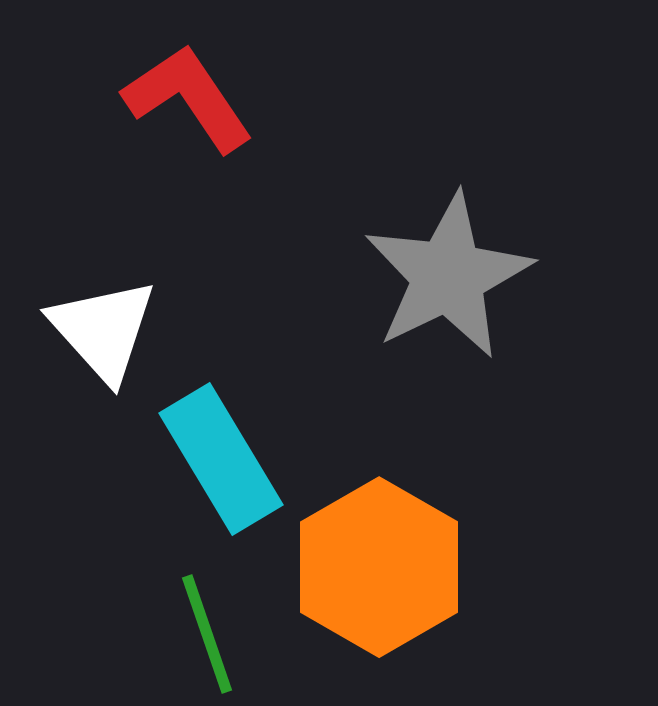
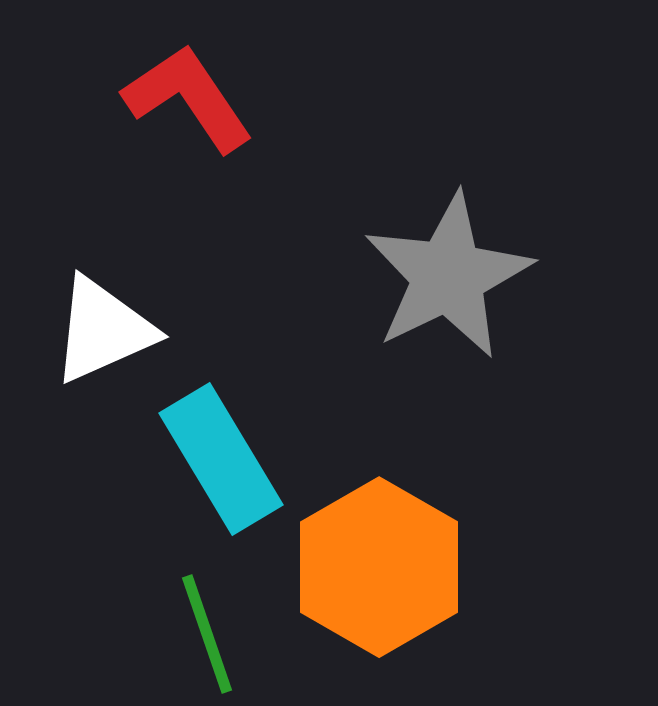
white triangle: rotated 48 degrees clockwise
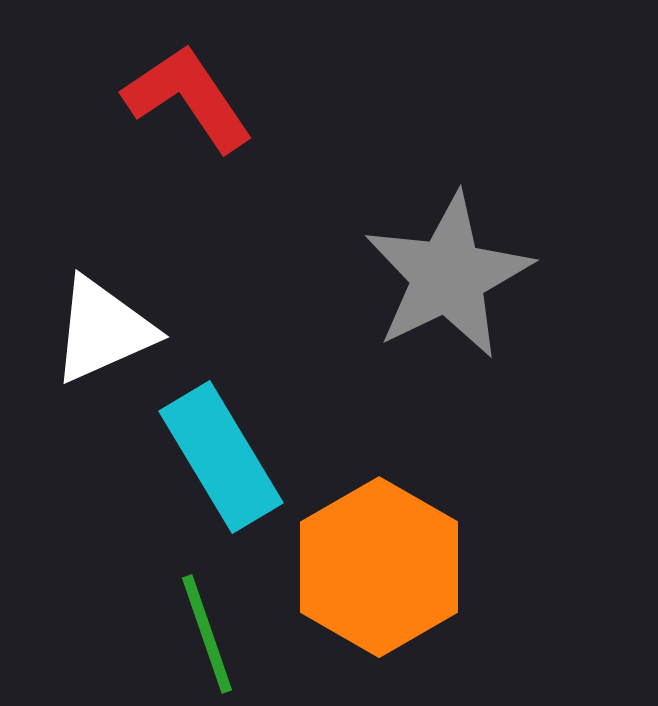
cyan rectangle: moved 2 px up
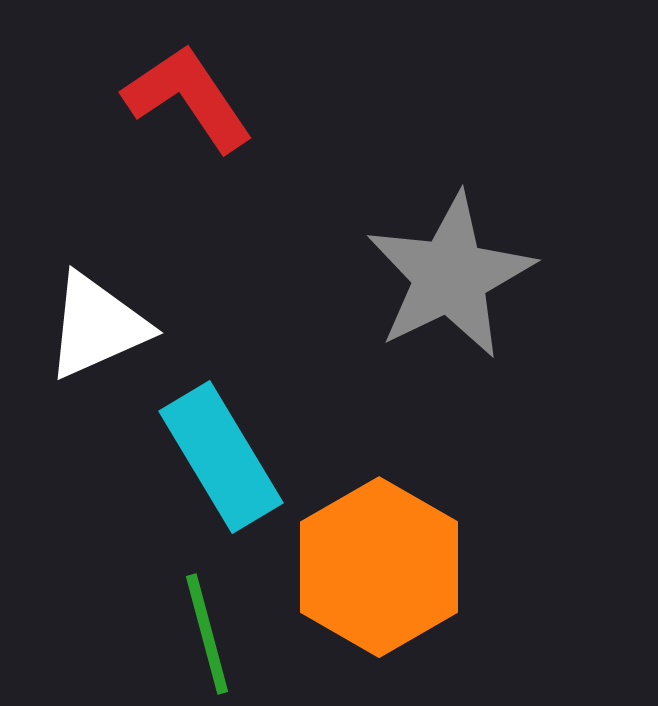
gray star: moved 2 px right
white triangle: moved 6 px left, 4 px up
green line: rotated 4 degrees clockwise
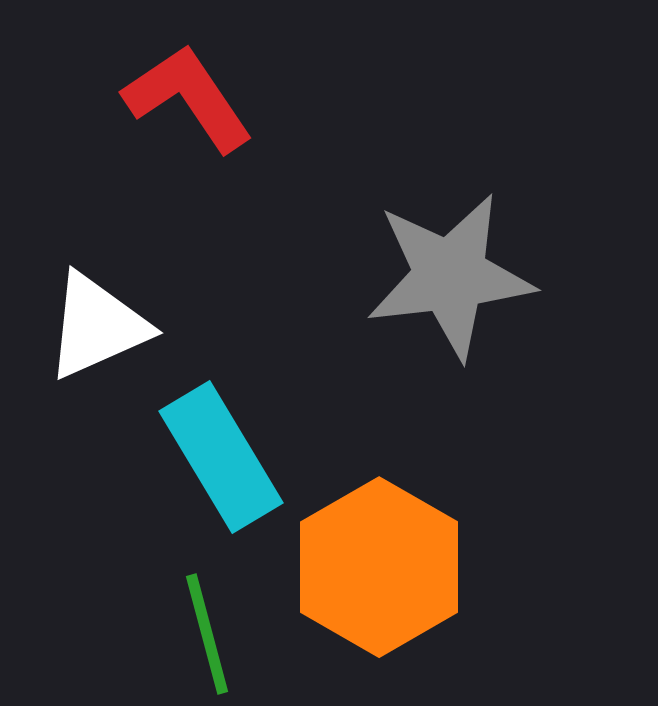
gray star: rotated 19 degrees clockwise
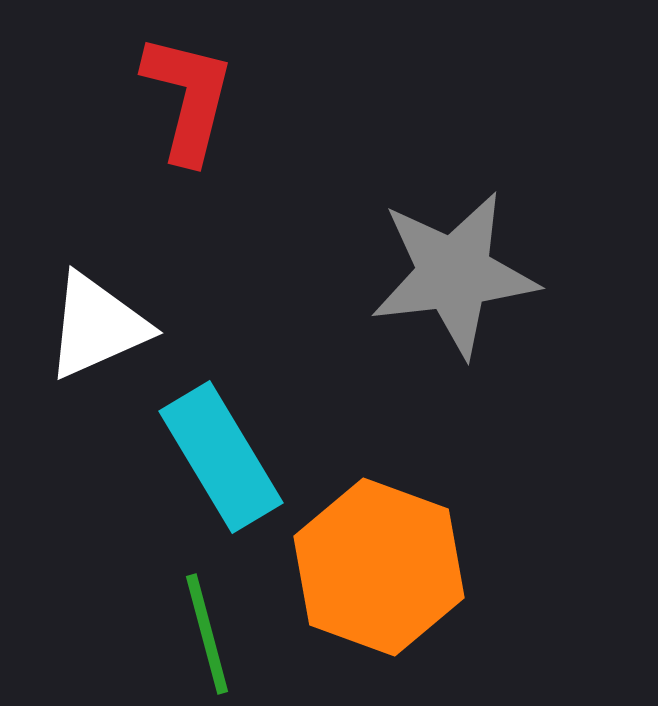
red L-shape: rotated 48 degrees clockwise
gray star: moved 4 px right, 2 px up
orange hexagon: rotated 10 degrees counterclockwise
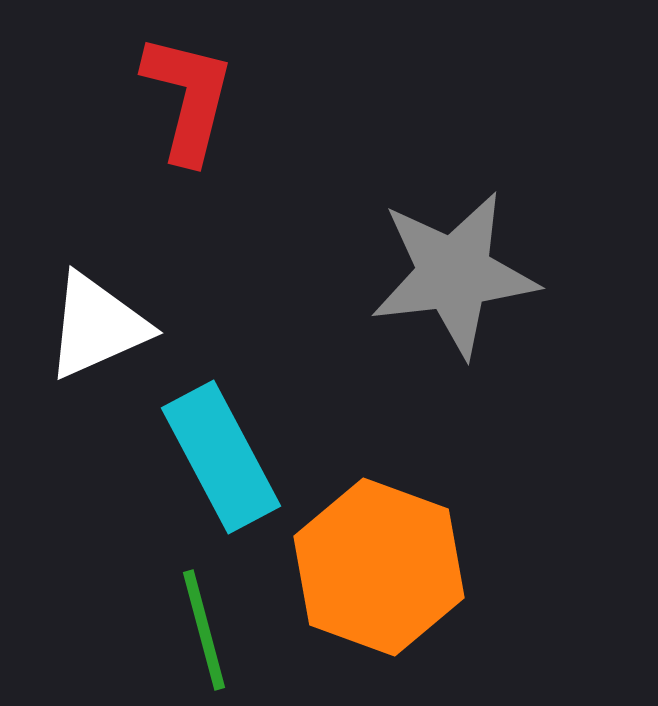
cyan rectangle: rotated 3 degrees clockwise
green line: moved 3 px left, 4 px up
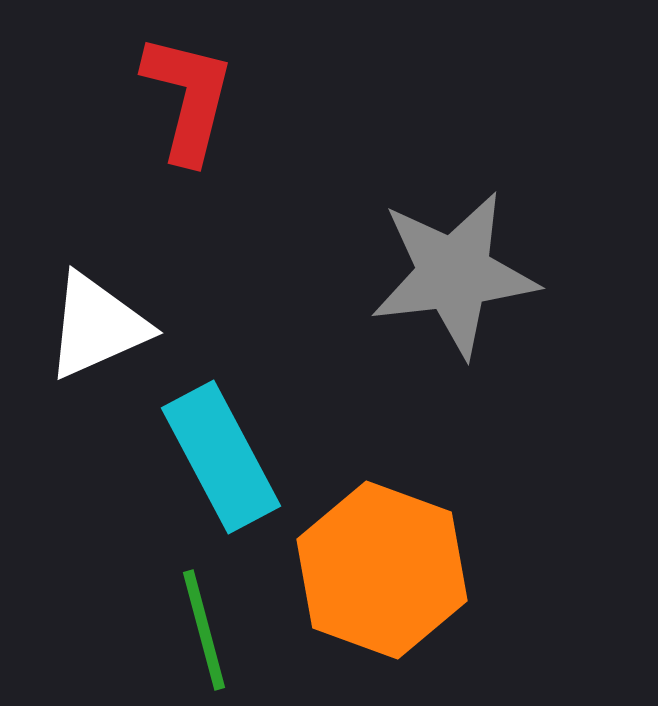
orange hexagon: moved 3 px right, 3 px down
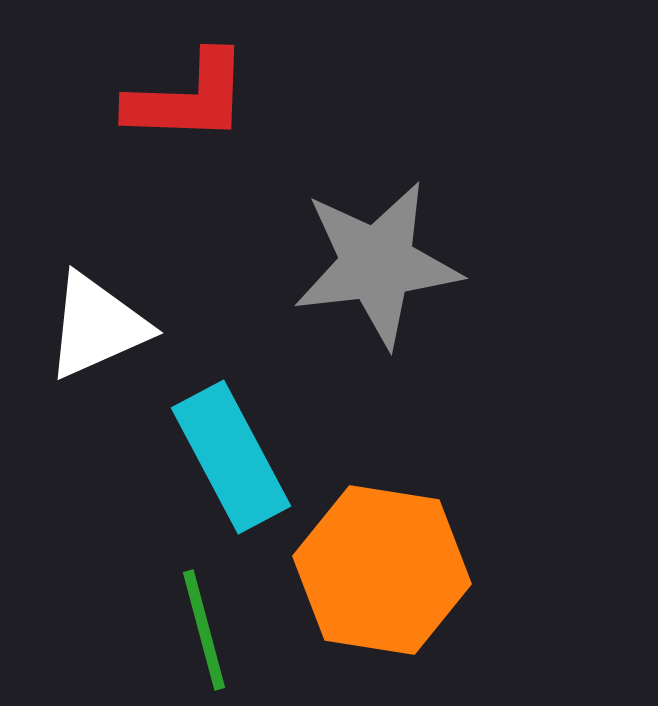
red L-shape: rotated 78 degrees clockwise
gray star: moved 77 px left, 10 px up
cyan rectangle: moved 10 px right
orange hexagon: rotated 11 degrees counterclockwise
